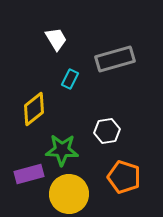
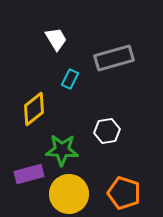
gray rectangle: moved 1 px left, 1 px up
orange pentagon: moved 16 px down
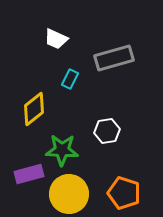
white trapezoid: rotated 145 degrees clockwise
